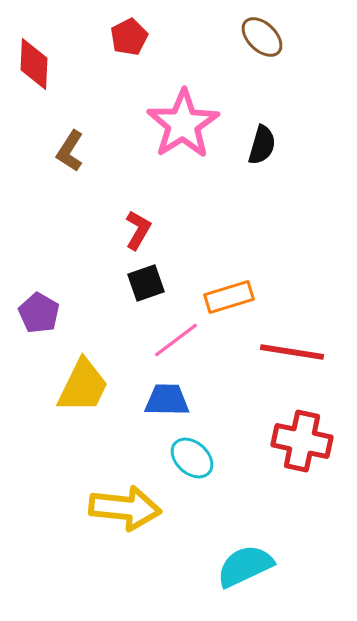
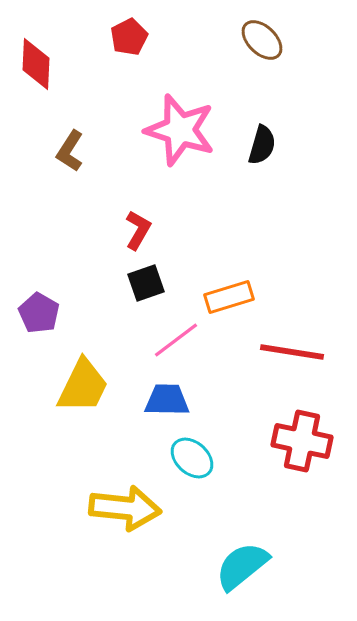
brown ellipse: moved 3 px down
red diamond: moved 2 px right
pink star: moved 3 px left, 6 px down; rotated 22 degrees counterclockwise
cyan semicircle: moved 3 px left; rotated 14 degrees counterclockwise
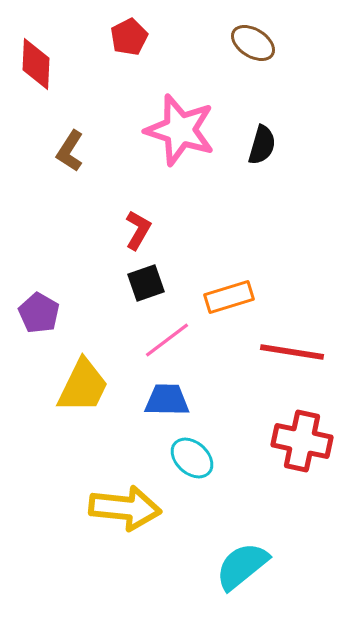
brown ellipse: moved 9 px left, 3 px down; rotated 12 degrees counterclockwise
pink line: moved 9 px left
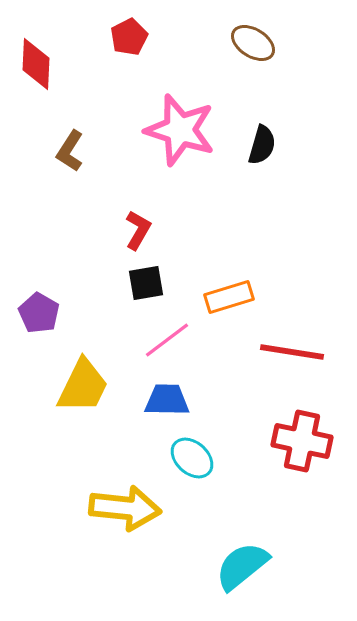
black square: rotated 9 degrees clockwise
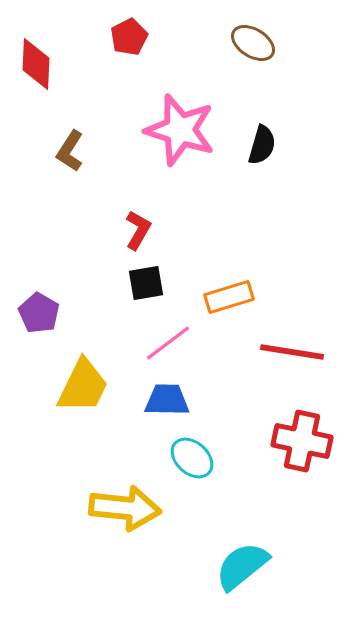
pink line: moved 1 px right, 3 px down
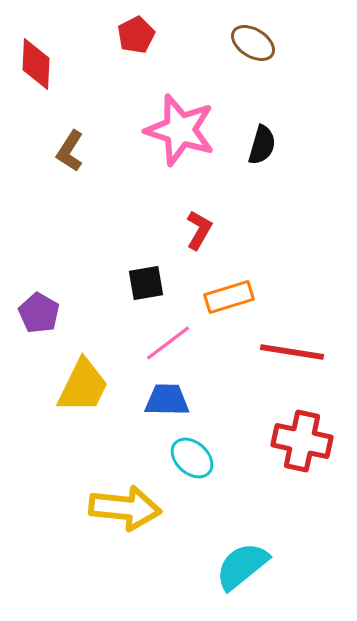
red pentagon: moved 7 px right, 2 px up
red L-shape: moved 61 px right
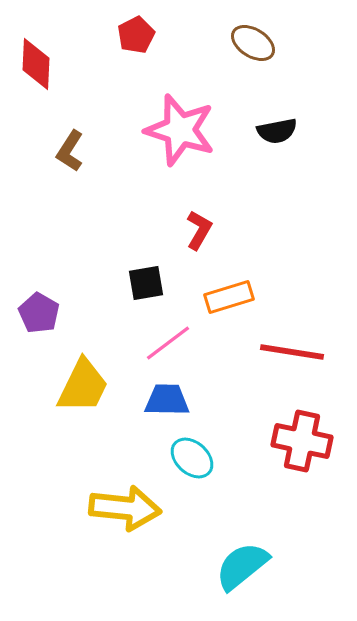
black semicircle: moved 15 px right, 14 px up; rotated 63 degrees clockwise
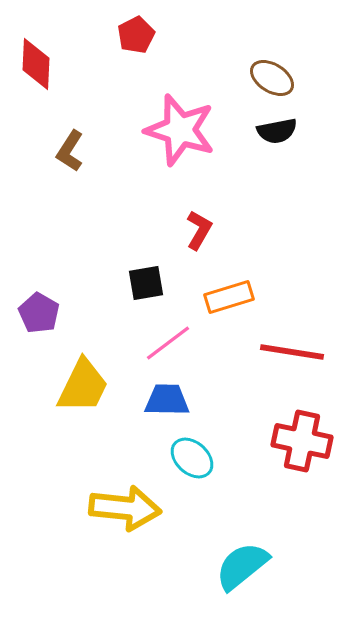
brown ellipse: moved 19 px right, 35 px down
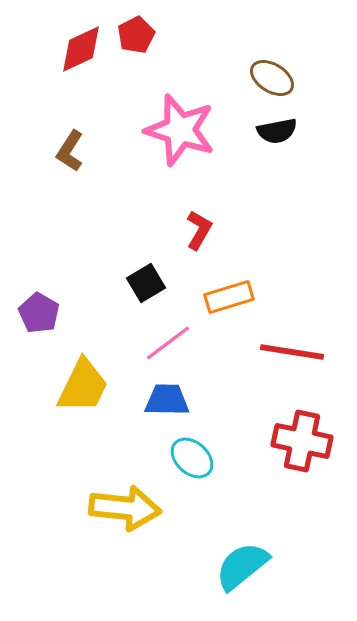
red diamond: moved 45 px right, 15 px up; rotated 62 degrees clockwise
black square: rotated 21 degrees counterclockwise
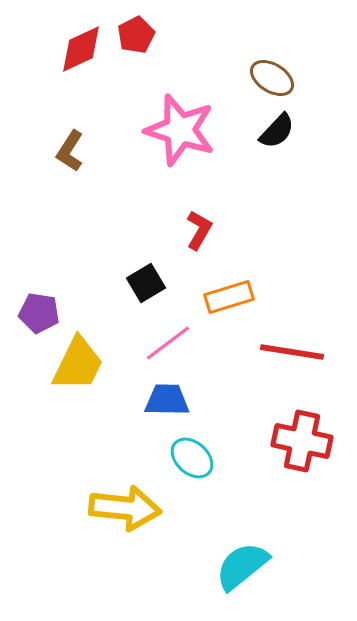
black semicircle: rotated 36 degrees counterclockwise
purple pentagon: rotated 21 degrees counterclockwise
yellow trapezoid: moved 5 px left, 22 px up
